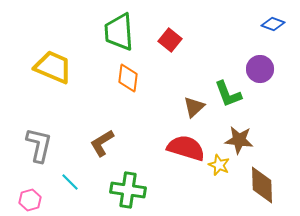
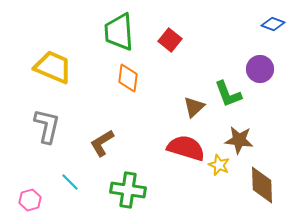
gray L-shape: moved 8 px right, 19 px up
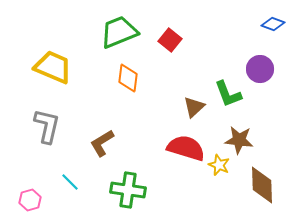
green trapezoid: rotated 72 degrees clockwise
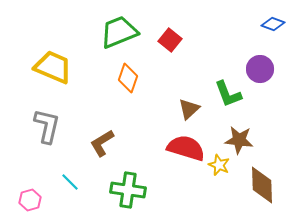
orange diamond: rotated 12 degrees clockwise
brown triangle: moved 5 px left, 2 px down
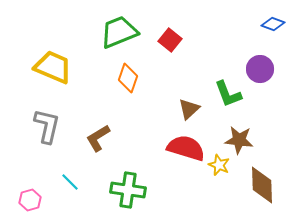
brown L-shape: moved 4 px left, 5 px up
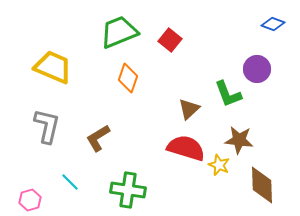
purple circle: moved 3 px left
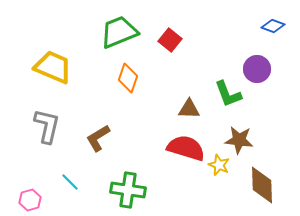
blue diamond: moved 2 px down
brown triangle: rotated 45 degrees clockwise
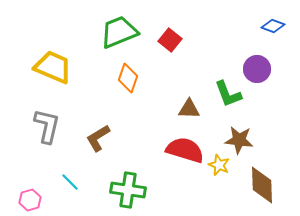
red semicircle: moved 1 px left, 2 px down
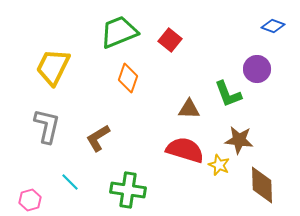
yellow trapezoid: rotated 87 degrees counterclockwise
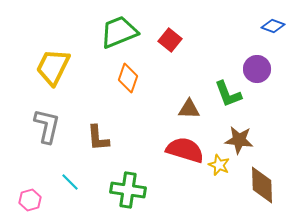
brown L-shape: rotated 64 degrees counterclockwise
